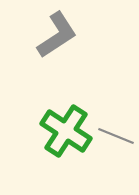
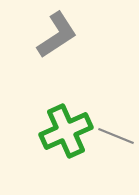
green cross: rotated 33 degrees clockwise
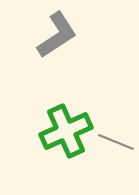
gray line: moved 6 px down
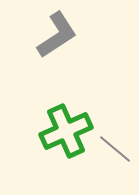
gray line: moved 1 px left, 7 px down; rotated 18 degrees clockwise
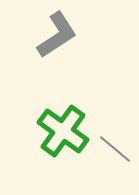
green cross: moved 3 px left; rotated 30 degrees counterclockwise
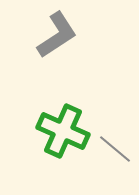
green cross: rotated 12 degrees counterclockwise
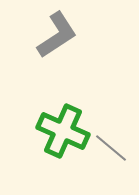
gray line: moved 4 px left, 1 px up
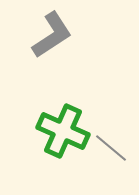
gray L-shape: moved 5 px left
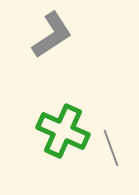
gray line: rotated 30 degrees clockwise
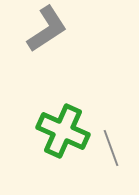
gray L-shape: moved 5 px left, 6 px up
